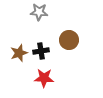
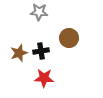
brown circle: moved 2 px up
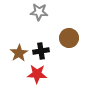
brown star: rotated 12 degrees counterclockwise
red star: moved 7 px left, 4 px up
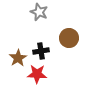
gray star: rotated 18 degrees clockwise
brown star: moved 1 px left, 5 px down
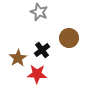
black cross: moved 1 px right, 1 px up; rotated 28 degrees counterclockwise
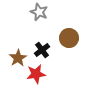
red star: moved 1 px left; rotated 12 degrees counterclockwise
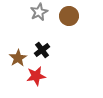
gray star: rotated 24 degrees clockwise
brown circle: moved 22 px up
red star: moved 2 px down
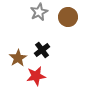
brown circle: moved 1 px left, 1 px down
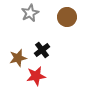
gray star: moved 9 px left, 1 px down
brown circle: moved 1 px left
brown star: rotated 18 degrees clockwise
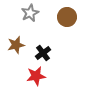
black cross: moved 1 px right, 3 px down
brown star: moved 2 px left, 13 px up
